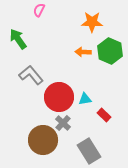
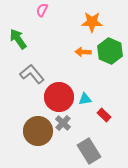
pink semicircle: moved 3 px right
gray L-shape: moved 1 px right, 1 px up
brown circle: moved 5 px left, 9 px up
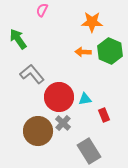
red rectangle: rotated 24 degrees clockwise
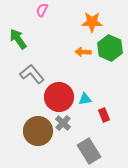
green hexagon: moved 3 px up
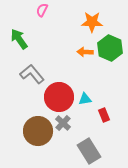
green arrow: moved 1 px right
orange arrow: moved 2 px right
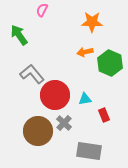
green arrow: moved 4 px up
green hexagon: moved 15 px down
orange arrow: rotated 14 degrees counterclockwise
red circle: moved 4 px left, 2 px up
gray cross: moved 1 px right
gray rectangle: rotated 50 degrees counterclockwise
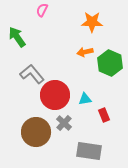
green arrow: moved 2 px left, 2 px down
brown circle: moved 2 px left, 1 px down
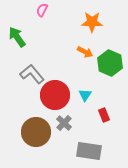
orange arrow: rotated 140 degrees counterclockwise
cyan triangle: moved 4 px up; rotated 48 degrees counterclockwise
